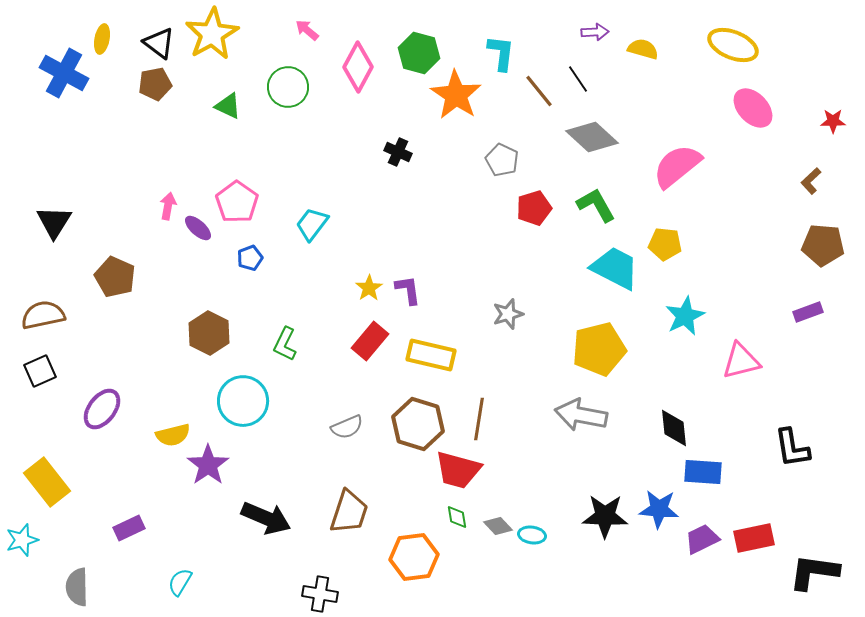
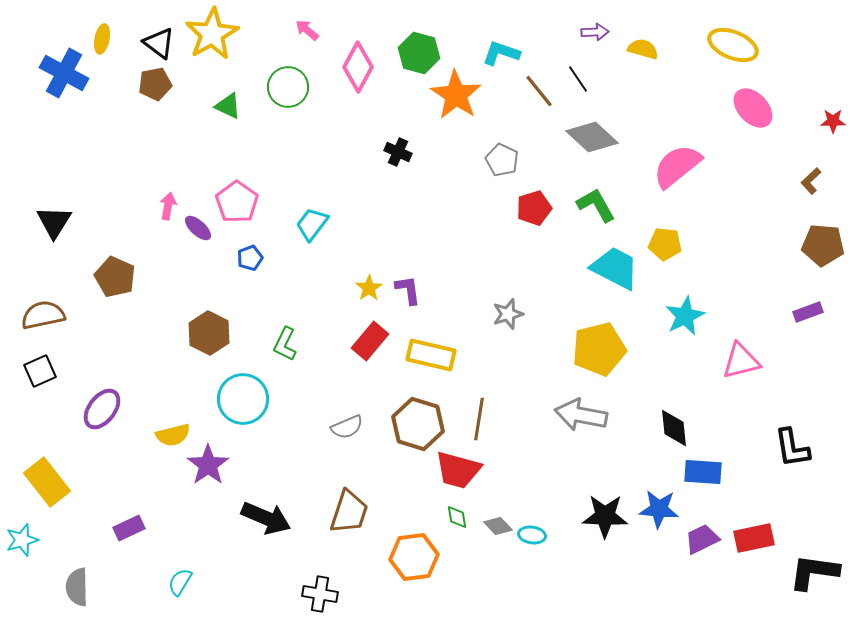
cyan L-shape at (501, 53): rotated 78 degrees counterclockwise
cyan circle at (243, 401): moved 2 px up
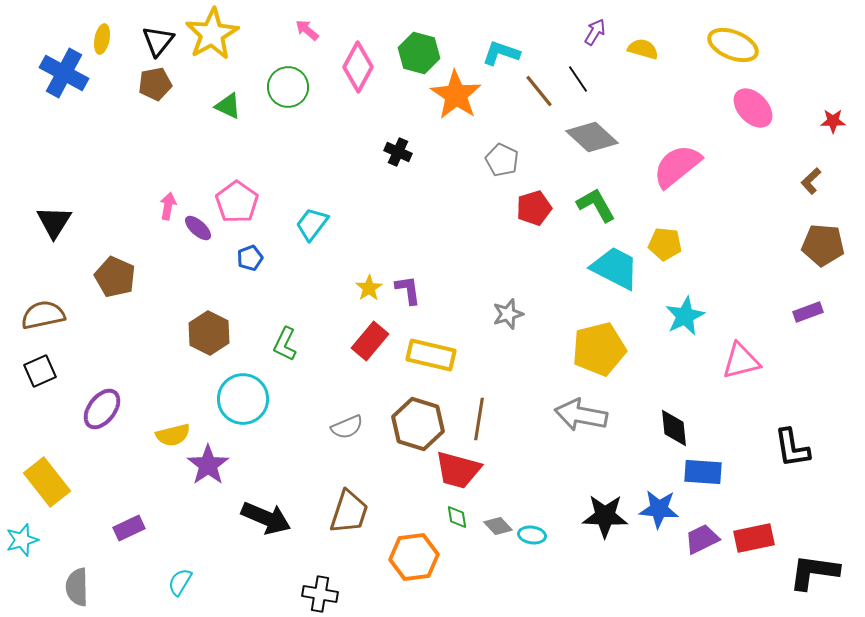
purple arrow at (595, 32): rotated 56 degrees counterclockwise
black triangle at (159, 43): moved 1 px left, 2 px up; rotated 32 degrees clockwise
